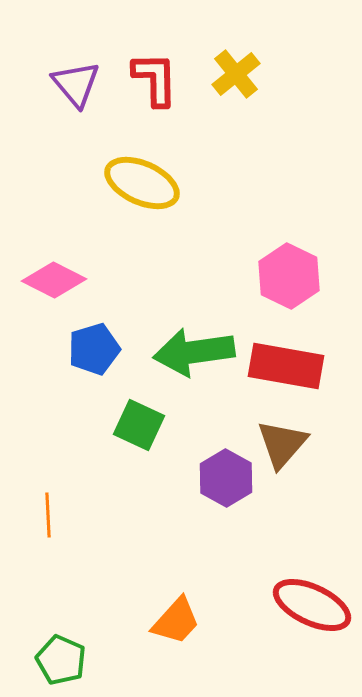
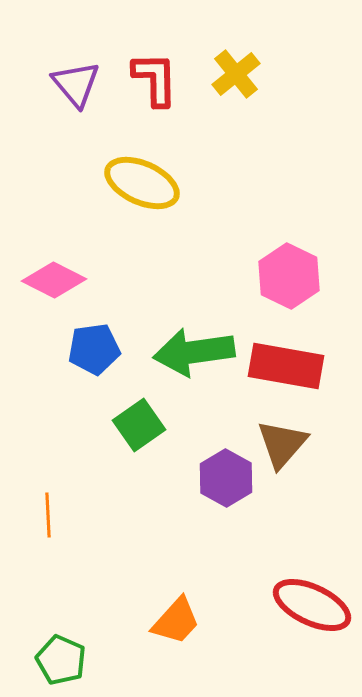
blue pentagon: rotated 9 degrees clockwise
green square: rotated 30 degrees clockwise
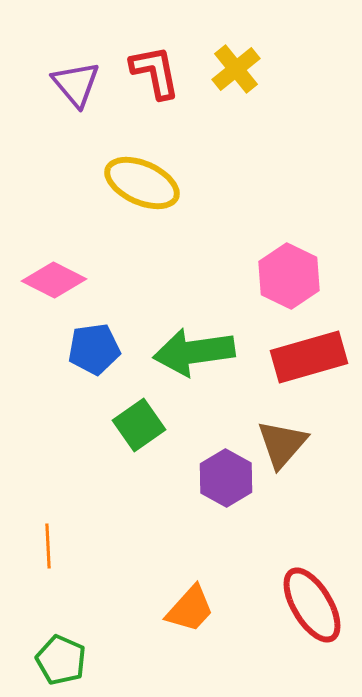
yellow cross: moved 5 px up
red L-shape: moved 7 px up; rotated 10 degrees counterclockwise
red rectangle: moved 23 px right, 9 px up; rotated 26 degrees counterclockwise
orange line: moved 31 px down
red ellipse: rotated 34 degrees clockwise
orange trapezoid: moved 14 px right, 12 px up
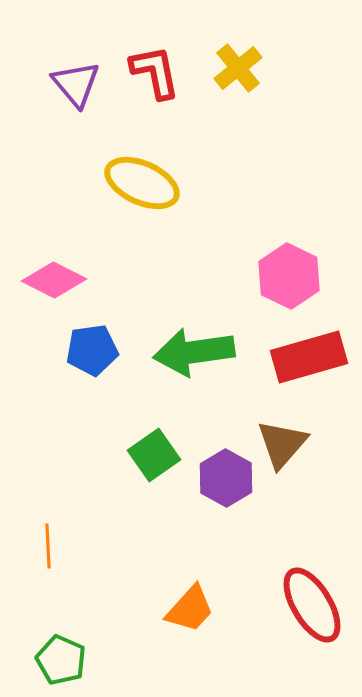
yellow cross: moved 2 px right, 1 px up
blue pentagon: moved 2 px left, 1 px down
green square: moved 15 px right, 30 px down
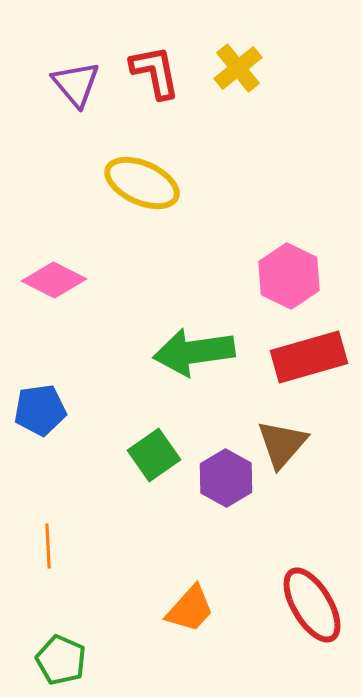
blue pentagon: moved 52 px left, 60 px down
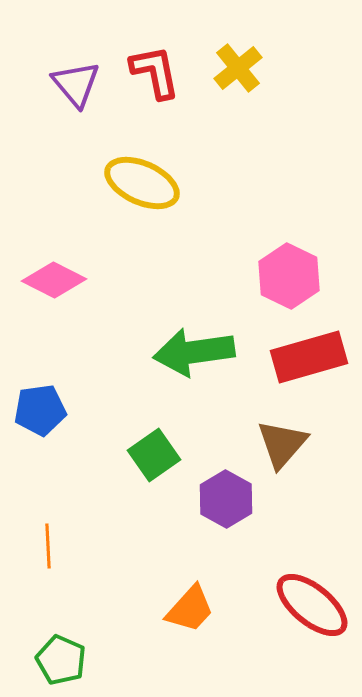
purple hexagon: moved 21 px down
red ellipse: rotated 20 degrees counterclockwise
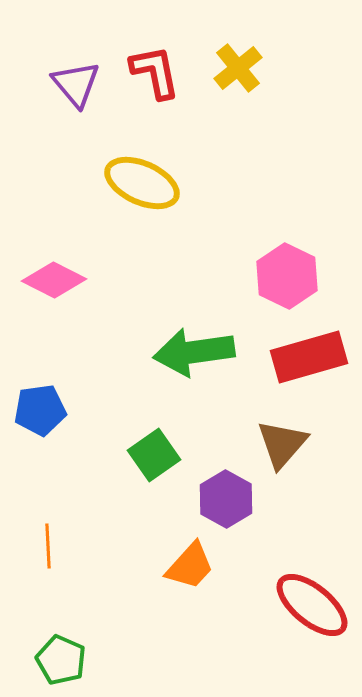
pink hexagon: moved 2 px left
orange trapezoid: moved 43 px up
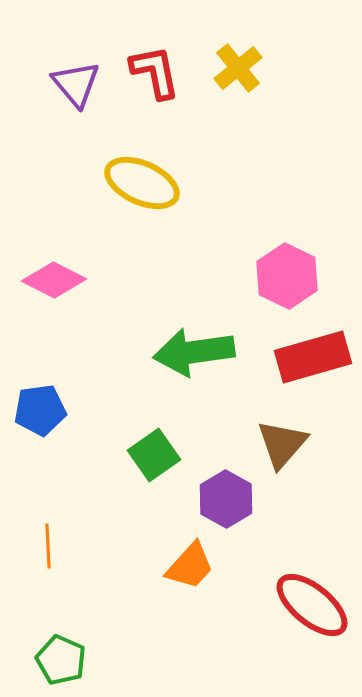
red rectangle: moved 4 px right
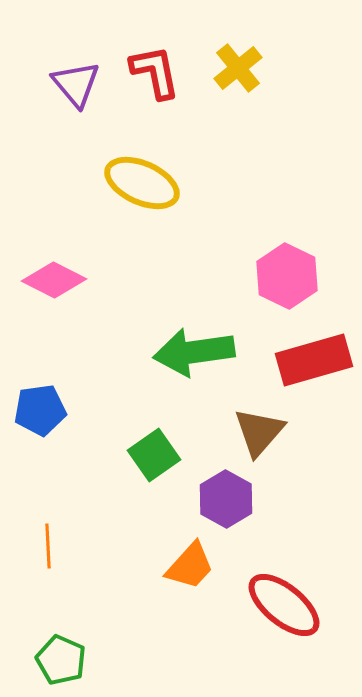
red rectangle: moved 1 px right, 3 px down
brown triangle: moved 23 px left, 12 px up
red ellipse: moved 28 px left
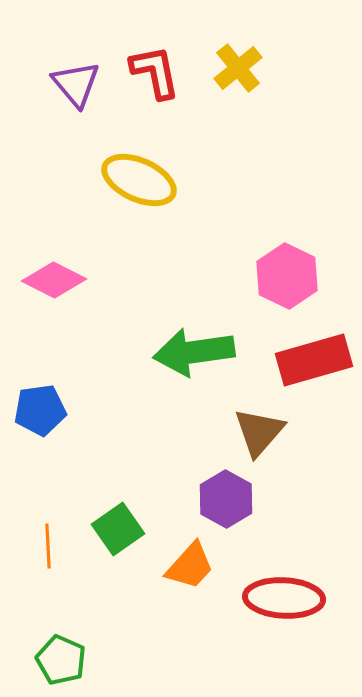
yellow ellipse: moved 3 px left, 3 px up
green square: moved 36 px left, 74 px down
red ellipse: moved 7 px up; rotated 36 degrees counterclockwise
